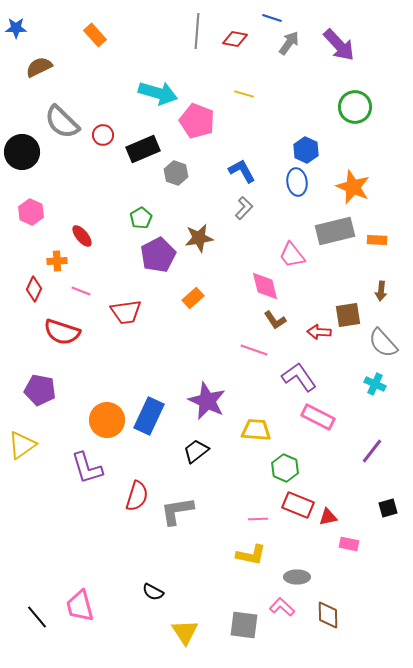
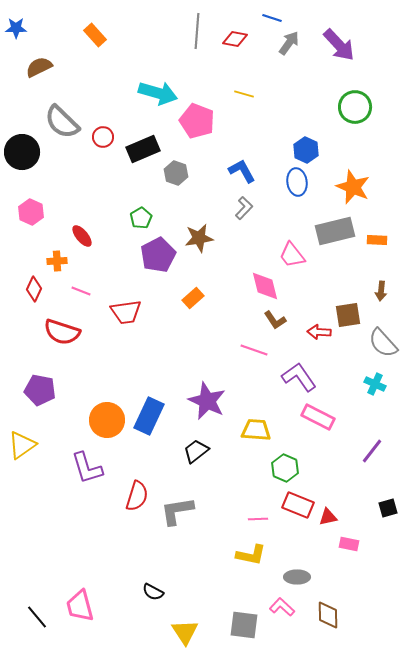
red circle at (103, 135): moved 2 px down
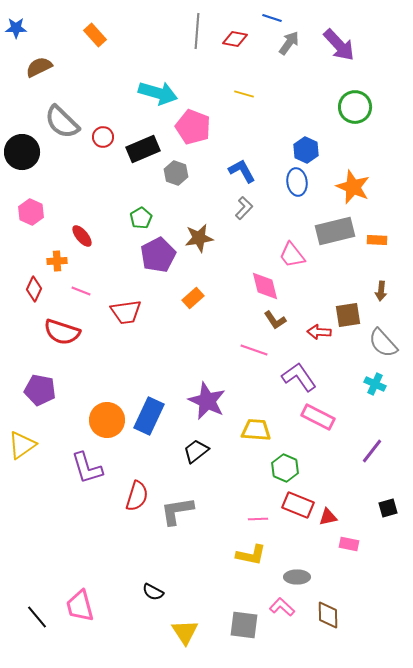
pink pentagon at (197, 121): moved 4 px left, 6 px down
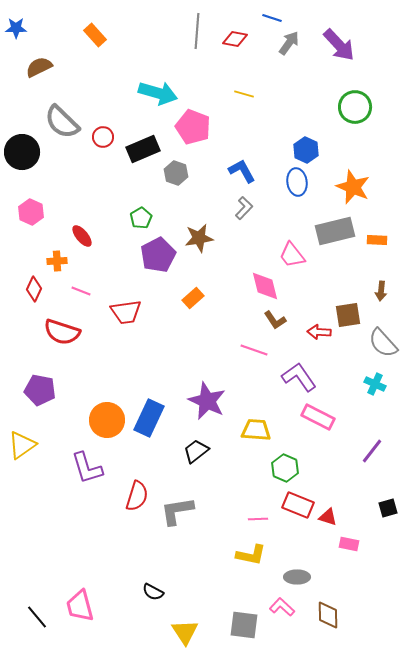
blue rectangle at (149, 416): moved 2 px down
red triangle at (328, 517): rotated 30 degrees clockwise
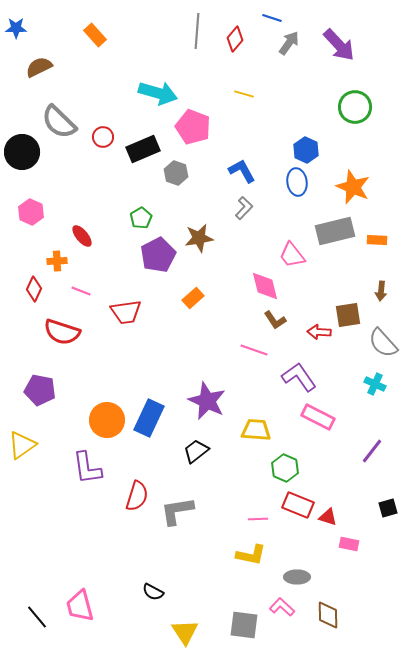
red diamond at (235, 39): rotated 60 degrees counterclockwise
gray semicircle at (62, 122): moved 3 px left
purple L-shape at (87, 468): rotated 9 degrees clockwise
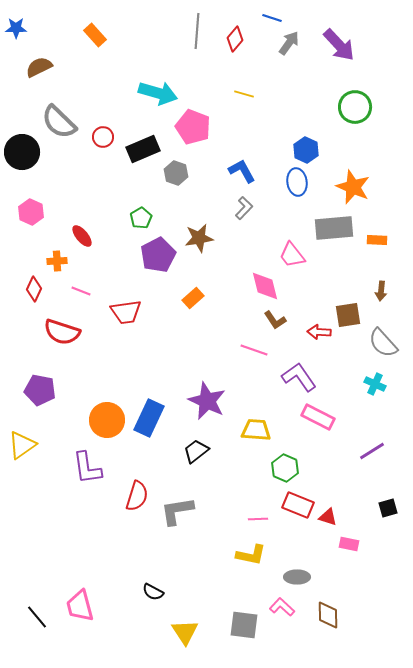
gray rectangle at (335, 231): moved 1 px left, 3 px up; rotated 9 degrees clockwise
purple line at (372, 451): rotated 20 degrees clockwise
